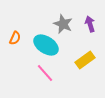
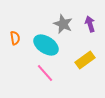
orange semicircle: rotated 32 degrees counterclockwise
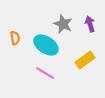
pink line: rotated 18 degrees counterclockwise
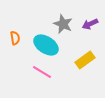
purple arrow: rotated 98 degrees counterclockwise
pink line: moved 3 px left, 1 px up
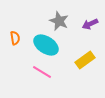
gray star: moved 4 px left, 3 px up
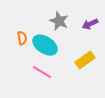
orange semicircle: moved 7 px right
cyan ellipse: moved 1 px left
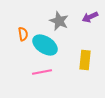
purple arrow: moved 7 px up
orange semicircle: moved 1 px right, 4 px up
yellow rectangle: rotated 48 degrees counterclockwise
pink line: rotated 42 degrees counterclockwise
